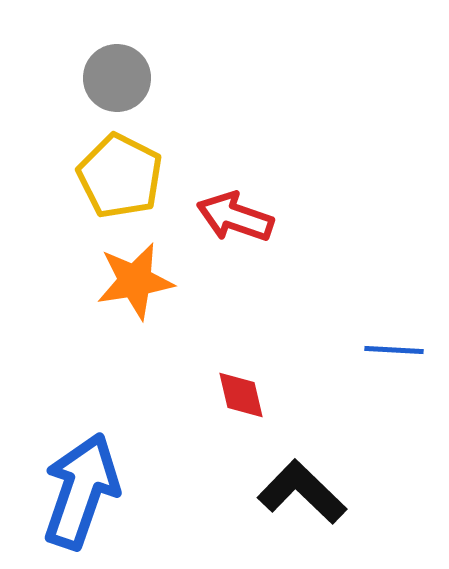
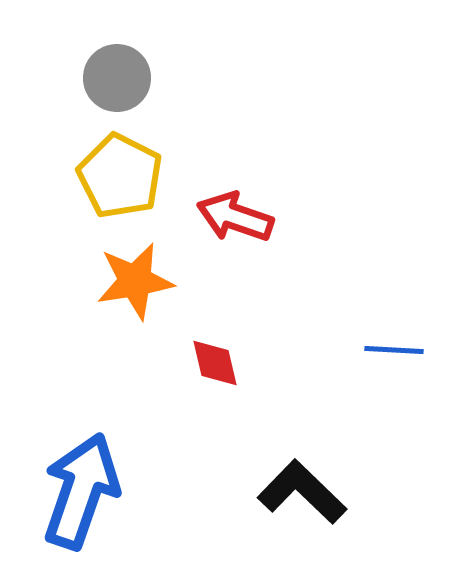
red diamond: moved 26 px left, 32 px up
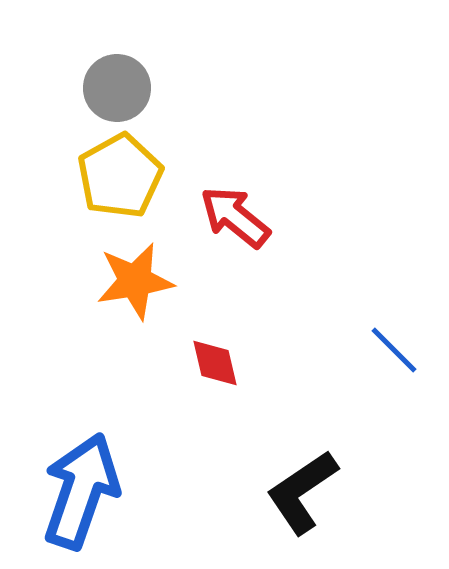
gray circle: moved 10 px down
yellow pentagon: rotated 16 degrees clockwise
red arrow: rotated 20 degrees clockwise
blue line: rotated 42 degrees clockwise
black L-shape: rotated 78 degrees counterclockwise
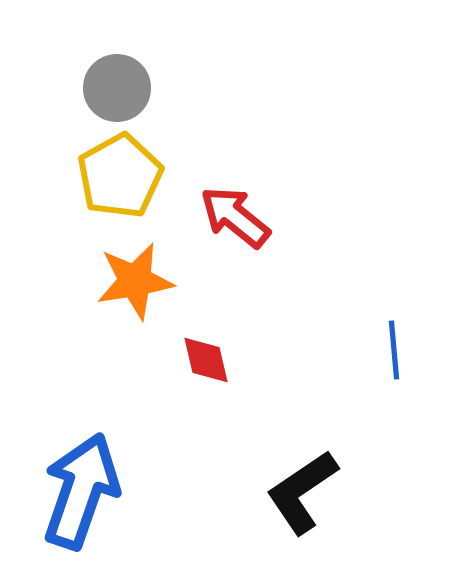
blue line: rotated 40 degrees clockwise
red diamond: moved 9 px left, 3 px up
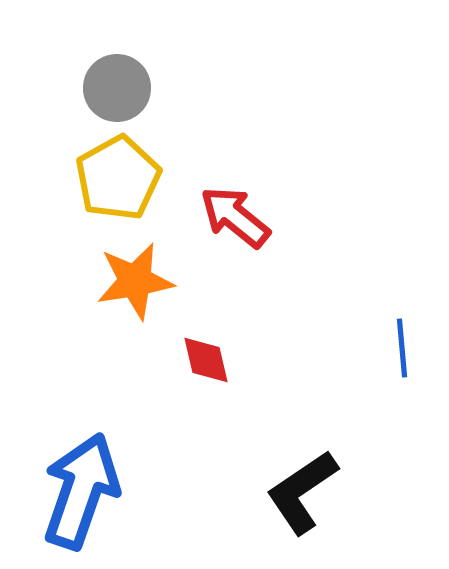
yellow pentagon: moved 2 px left, 2 px down
blue line: moved 8 px right, 2 px up
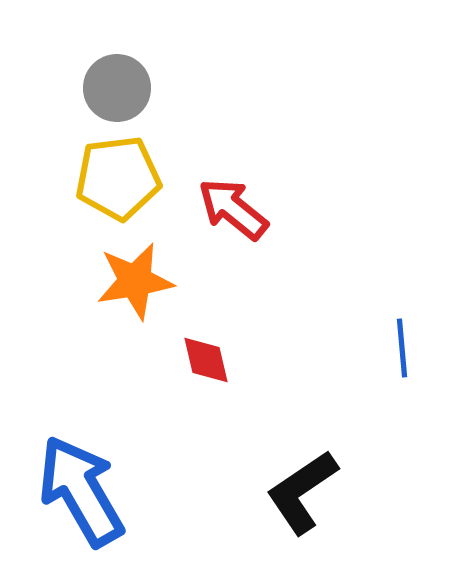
yellow pentagon: rotated 22 degrees clockwise
red arrow: moved 2 px left, 8 px up
blue arrow: rotated 49 degrees counterclockwise
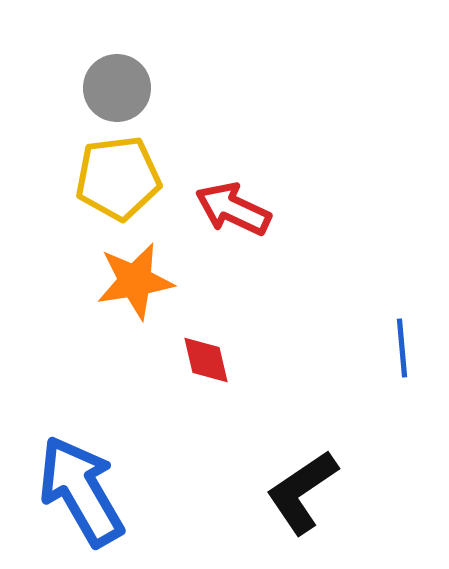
red arrow: rotated 14 degrees counterclockwise
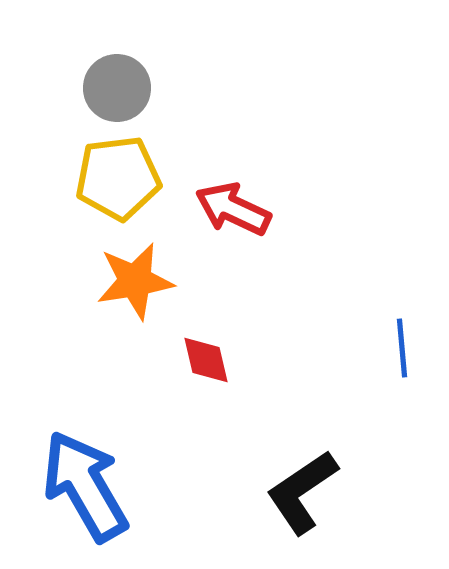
blue arrow: moved 4 px right, 5 px up
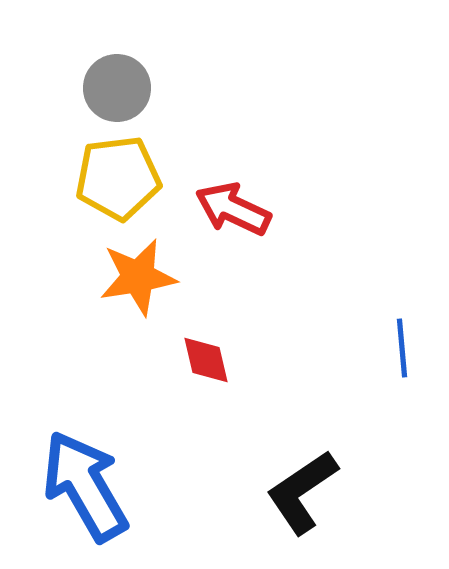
orange star: moved 3 px right, 4 px up
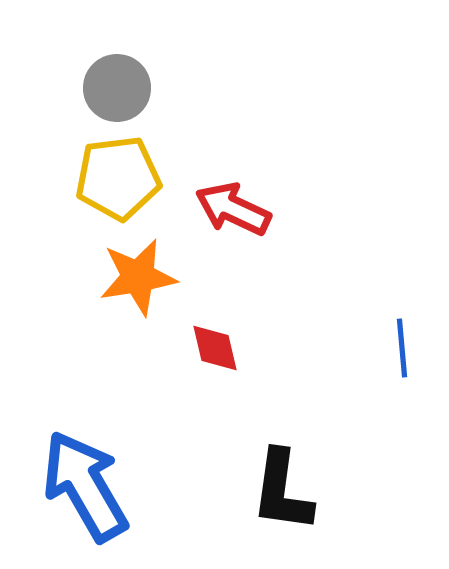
red diamond: moved 9 px right, 12 px up
black L-shape: moved 20 px left, 1 px up; rotated 48 degrees counterclockwise
